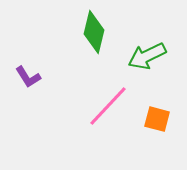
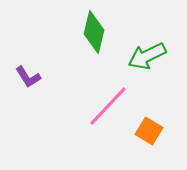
orange square: moved 8 px left, 12 px down; rotated 16 degrees clockwise
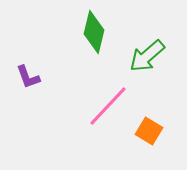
green arrow: rotated 15 degrees counterclockwise
purple L-shape: rotated 12 degrees clockwise
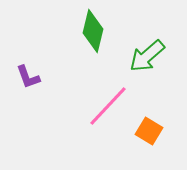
green diamond: moved 1 px left, 1 px up
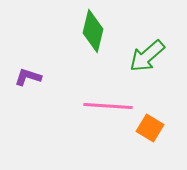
purple L-shape: rotated 128 degrees clockwise
pink line: rotated 51 degrees clockwise
orange square: moved 1 px right, 3 px up
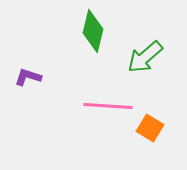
green arrow: moved 2 px left, 1 px down
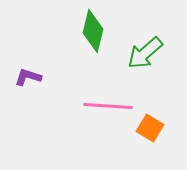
green arrow: moved 4 px up
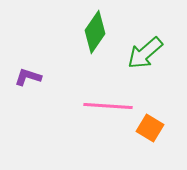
green diamond: moved 2 px right, 1 px down; rotated 21 degrees clockwise
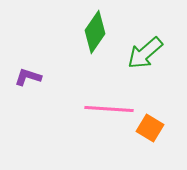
pink line: moved 1 px right, 3 px down
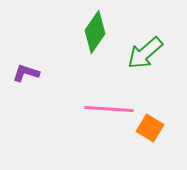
purple L-shape: moved 2 px left, 4 px up
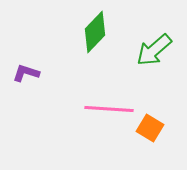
green diamond: rotated 9 degrees clockwise
green arrow: moved 9 px right, 3 px up
